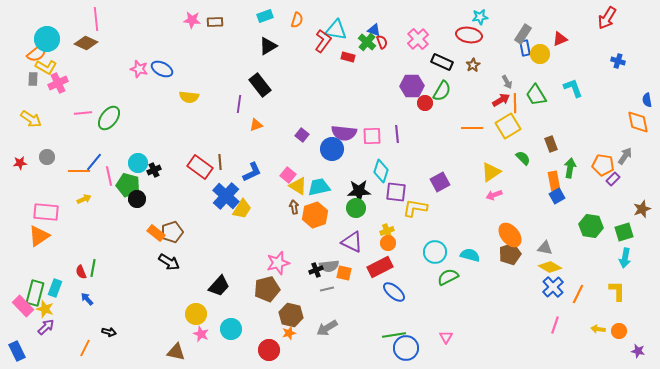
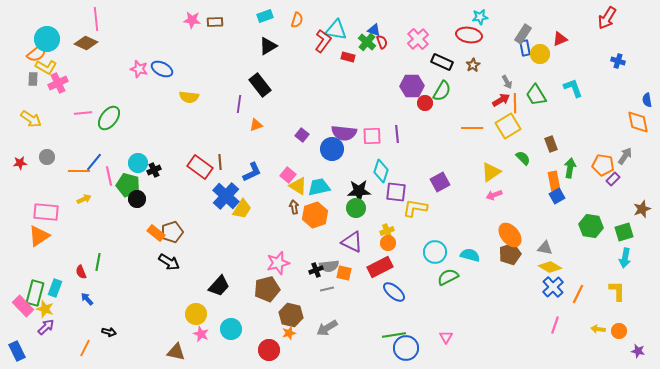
green line at (93, 268): moved 5 px right, 6 px up
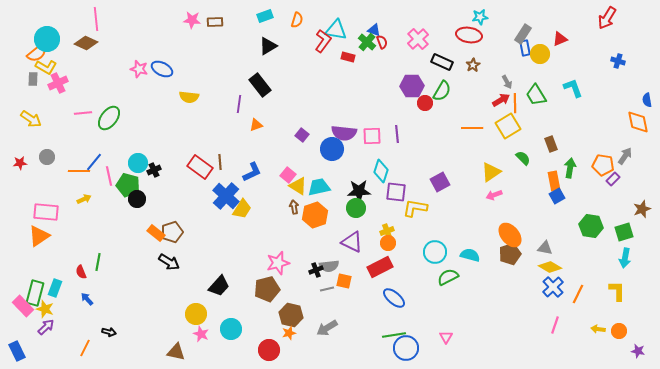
orange square at (344, 273): moved 8 px down
blue ellipse at (394, 292): moved 6 px down
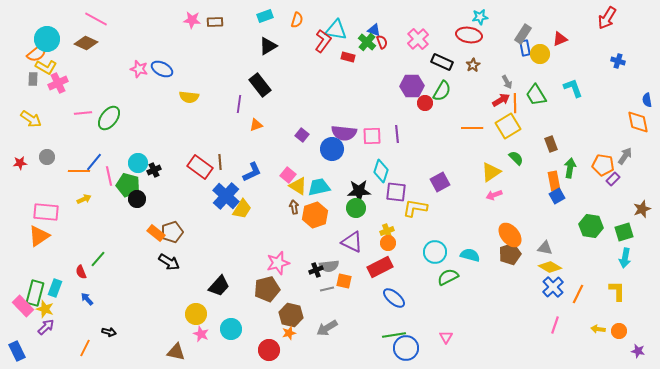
pink line at (96, 19): rotated 55 degrees counterclockwise
green semicircle at (523, 158): moved 7 px left
green line at (98, 262): moved 3 px up; rotated 30 degrees clockwise
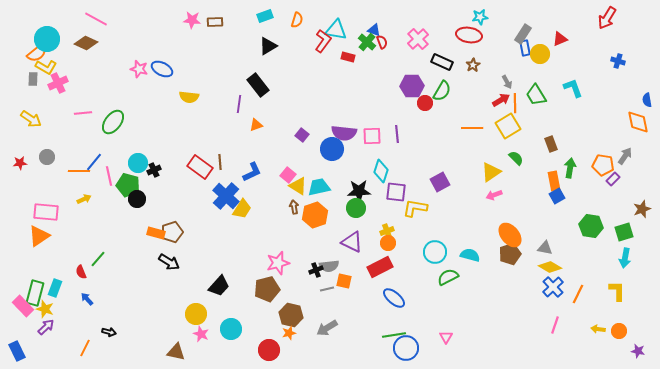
black rectangle at (260, 85): moved 2 px left
green ellipse at (109, 118): moved 4 px right, 4 px down
orange rectangle at (156, 233): rotated 24 degrees counterclockwise
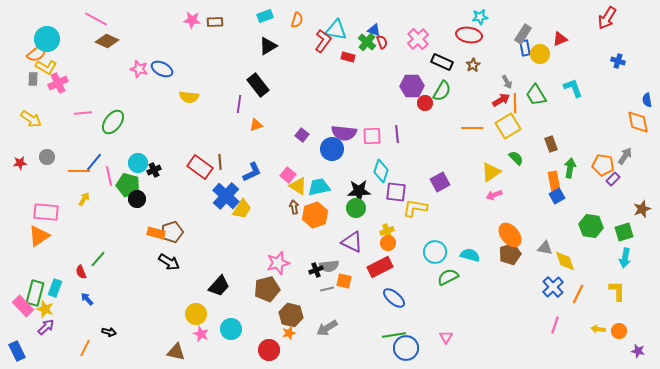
brown diamond at (86, 43): moved 21 px right, 2 px up
yellow arrow at (84, 199): rotated 32 degrees counterclockwise
yellow diamond at (550, 267): moved 15 px right, 6 px up; rotated 40 degrees clockwise
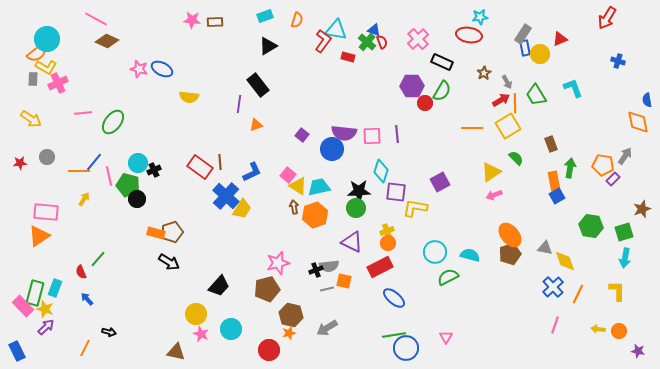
brown star at (473, 65): moved 11 px right, 8 px down
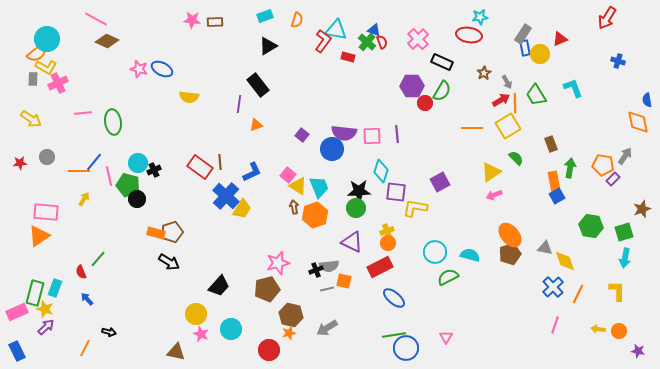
green ellipse at (113, 122): rotated 45 degrees counterclockwise
cyan trapezoid at (319, 187): rotated 80 degrees clockwise
pink rectangle at (23, 306): moved 6 px left, 6 px down; rotated 70 degrees counterclockwise
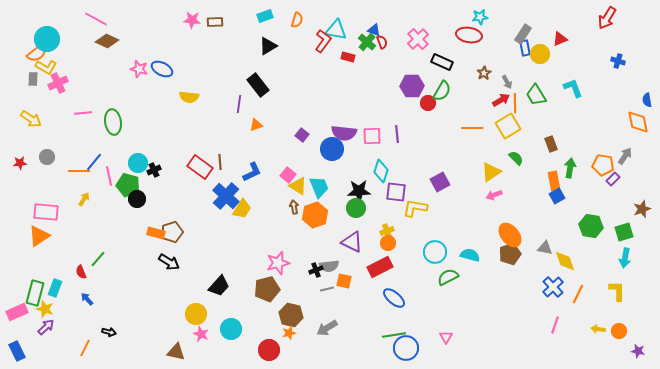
red circle at (425, 103): moved 3 px right
